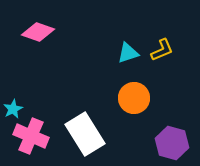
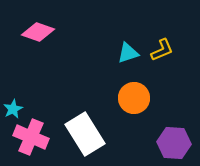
pink cross: moved 1 px down
purple hexagon: moved 2 px right; rotated 12 degrees counterclockwise
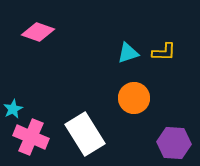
yellow L-shape: moved 2 px right, 2 px down; rotated 25 degrees clockwise
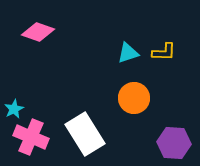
cyan star: moved 1 px right
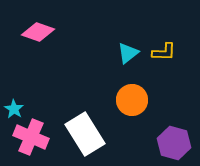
cyan triangle: rotated 20 degrees counterclockwise
orange circle: moved 2 px left, 2 px down
cyan star: rotated 12 degrees counterclockwise
purple hexagon: rotated 12 degrees clockwise
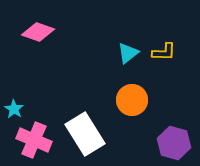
pink cross: moved 3 px right, 3 px down
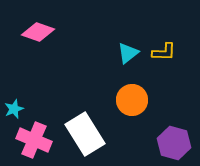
cyan star: rotated 18 degrees clockwise
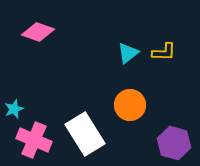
orange circle: moved 2 px left, 5 px down
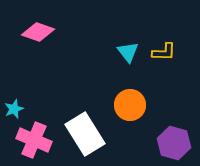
cyan triangle: moved 1 px up; rotated 30 degrees counterclockwise
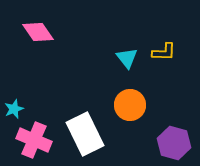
pink diamond: rotated 36 degrees clockwise
cyan triangle: moved 1 px left, 6 px down
white rectangle: rotated 6 degrees clockwise
